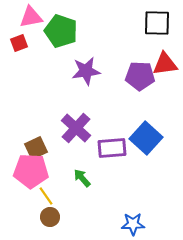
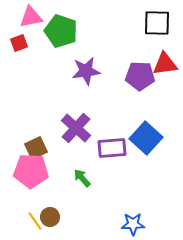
yellow line: moved 11 px left, 25 px down
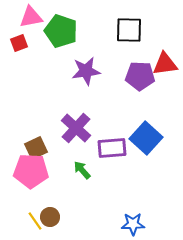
black square: moved 28 px left, 7 px down
green arrow: moved 8 px up
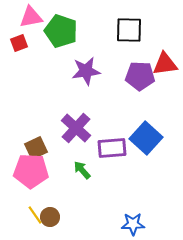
yellow line: moved 6 px up
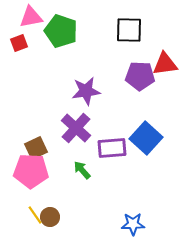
purple star: moved 20 px down
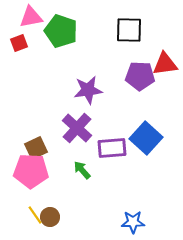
purple star: moved 2 px right, 1 px up
purple cross: moved 1 px right
blue star: moved 2 px up
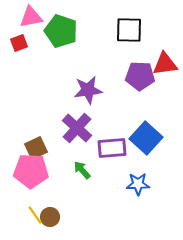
blue star: moved 5 px right, 38 px up
